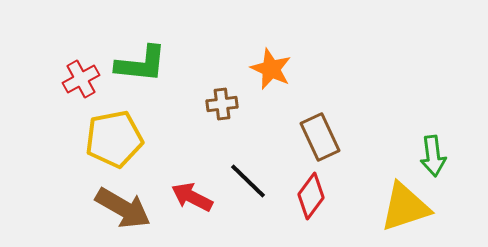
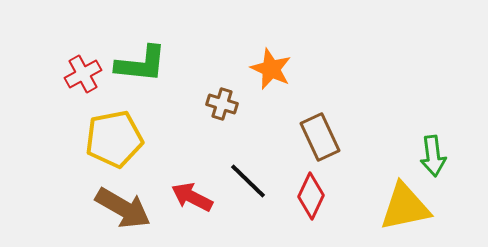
red cross: moved 2 px right, 5 px up
brown cross: rotated 24 degrees clockwise
red diamond: rotated 12 degrees counterclockwise
yellow triangle: rotated 6 degrees clockwise
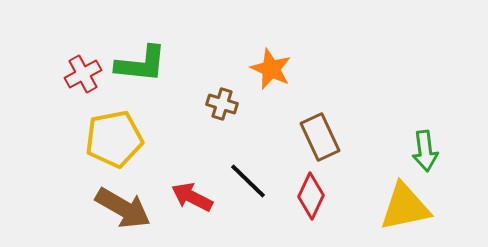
green arrow: moved 8 px left, 5 px up
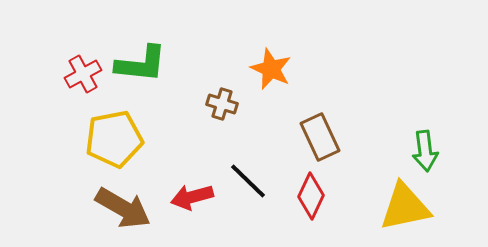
red arrow: rotated 42 degrees counterclockwise
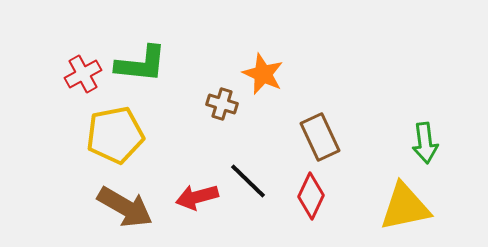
orange star: moved 8 px left, 5 px down
yellow pentagon: moved 1 px right, 4 px up
green arrow: moved 8 px up
red arrow: moved 5 px right
brown arrow: moved 2 px right, 1 px up
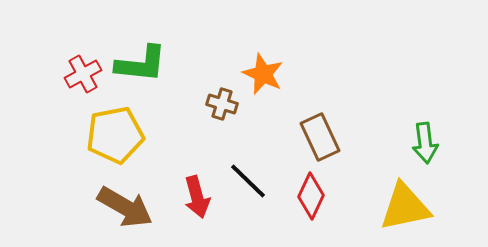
red arrow: rotated 90 degrees counterclockwise
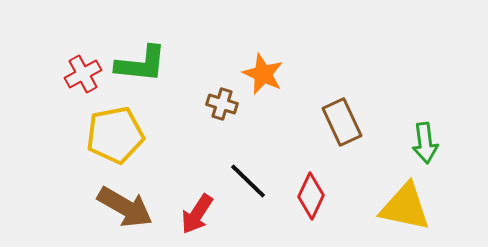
brown rectangle: moved 22 px right, 15 px up
red arrow: moved 17 px down; rotated 48 degrees clockwise
yellow triangle: rotated 24 degrees clockwise
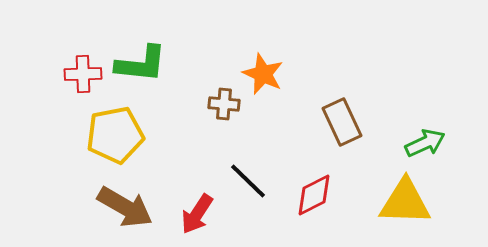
red cross: rotated 27 degrees clockwise
brown cross: moved 2 px right; rotated 12 degrees counterclockwise
green arrow: rotated 108 degrees counterclockwise
red diamond: moved 3 px right, 1 px up; rotated 39 degrees clockwise
yellow triangle: moved 5 px up; rotated 10 degrees counterclockwise
